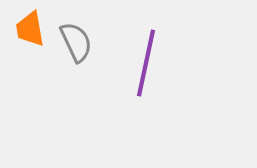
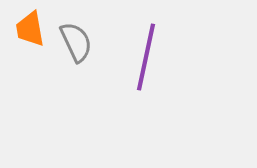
purple line: moved 6 px up
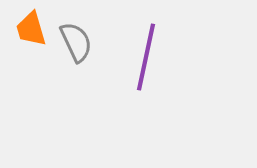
orange trapezoid: moved 1 px right; rotated 6 degrees counterclockwise
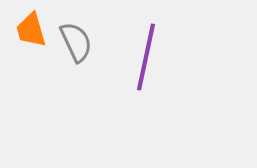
orange trapezoid: moved 1 px down
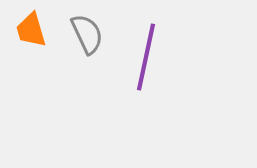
gray semicircle: moved 11 px right, 8 px up
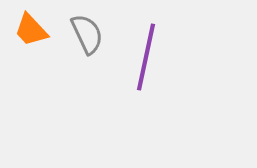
orange trapezoid: rotated 27 degrees counterclockwise
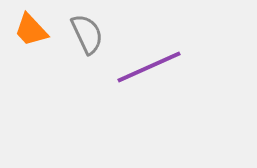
purple line: moved 3 px right, 10 px down; rotated 54 degrees clockwise
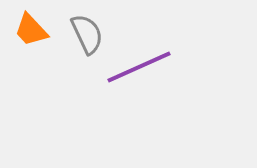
purple line: moved 10 px left
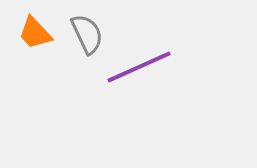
orange trapezoid: moved 4 px right, 3 px down
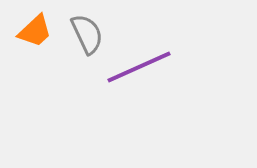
orange trapezoid: moved 2 px up; rotated 90 degrees counterclockwise
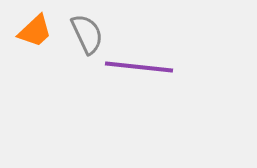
purple line: rotated 30 degrees clockwise
